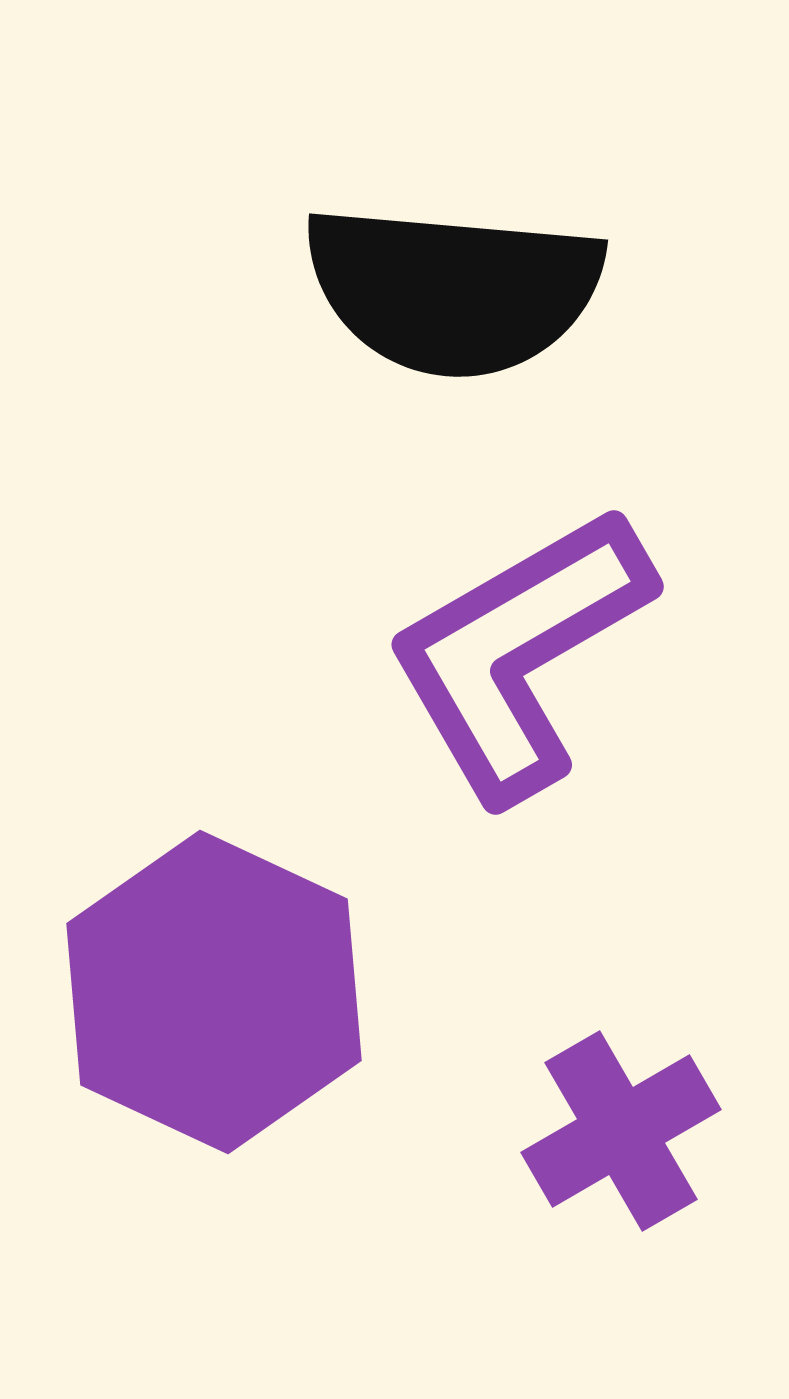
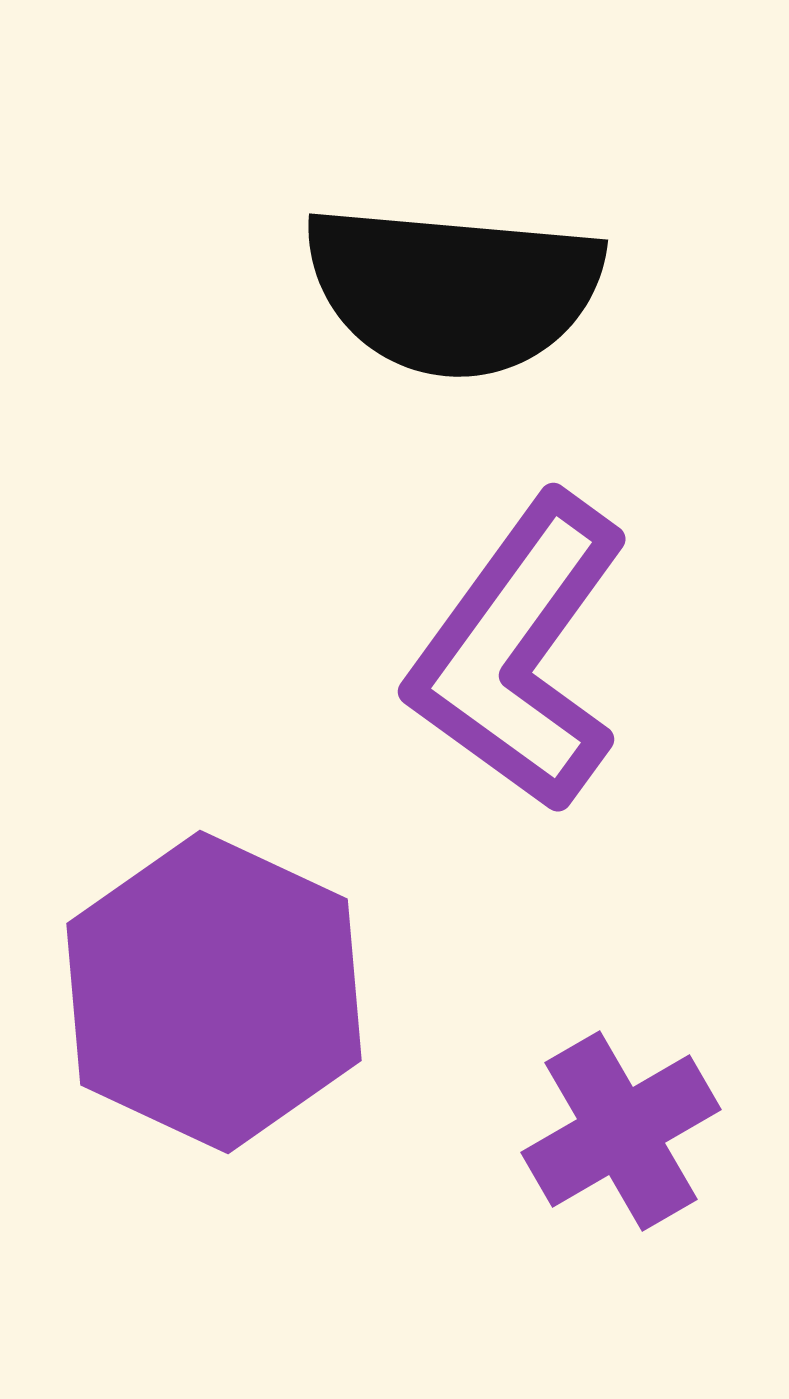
purple L-shape: rotated 24 degrees counterclockwise
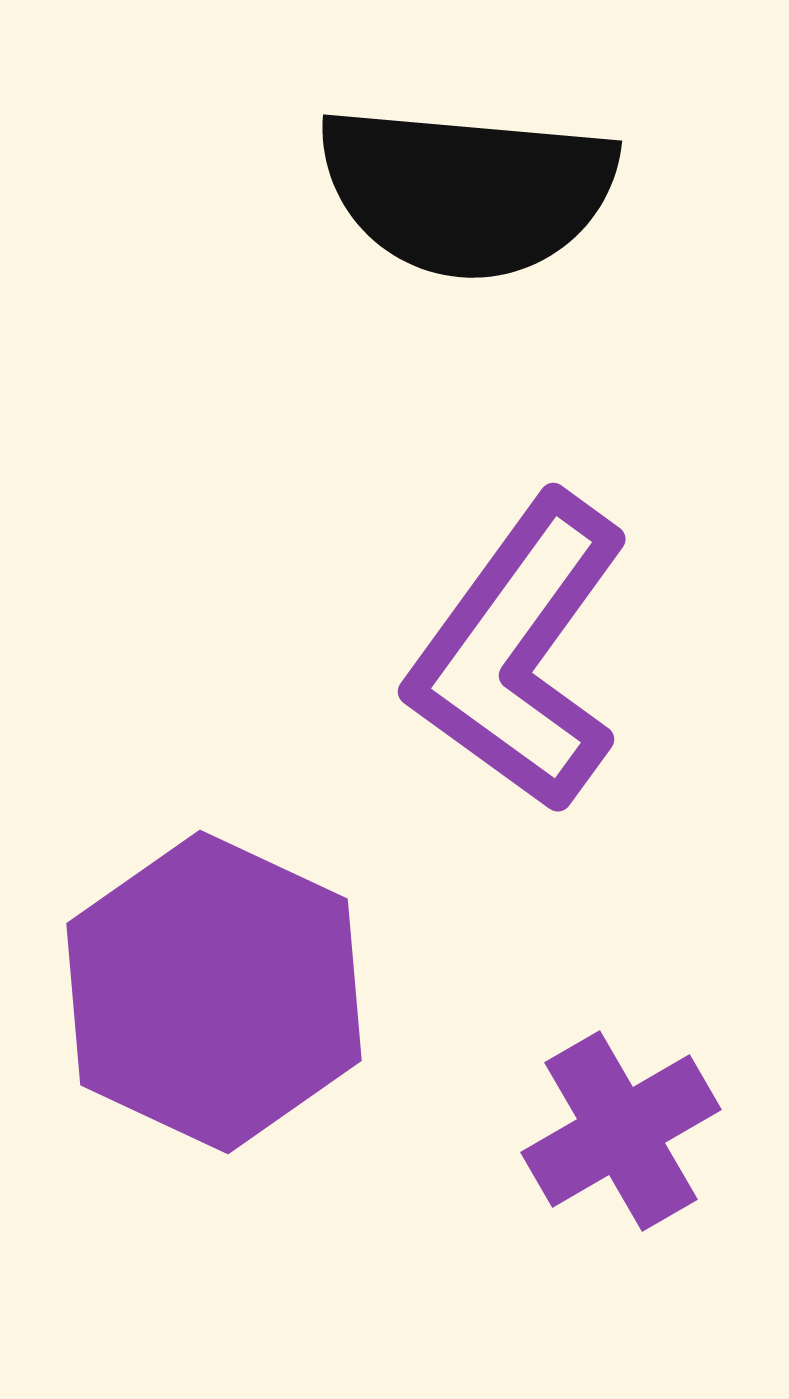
black semicircle: moved 14 px right, 99 px up
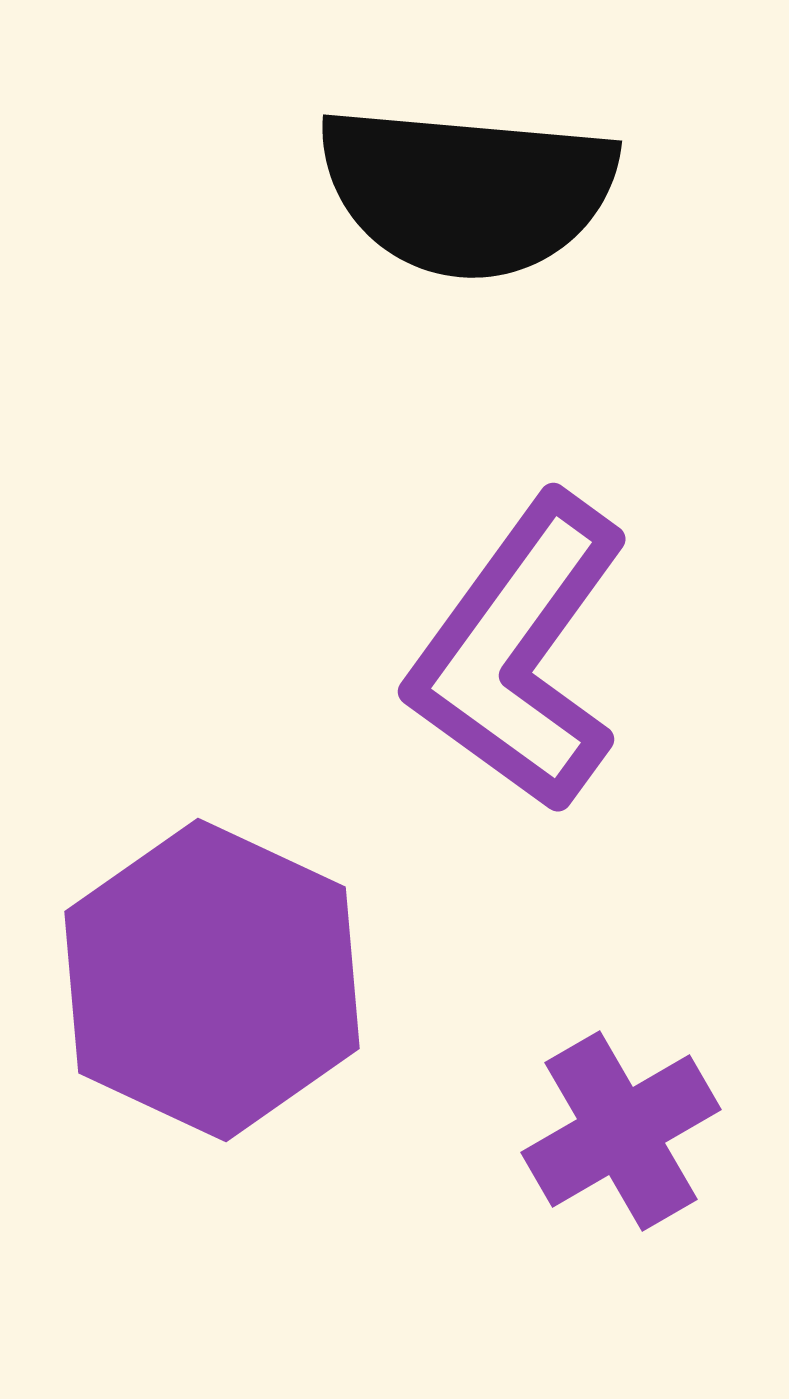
purple hexagon: moved 2 px left, 12 px up
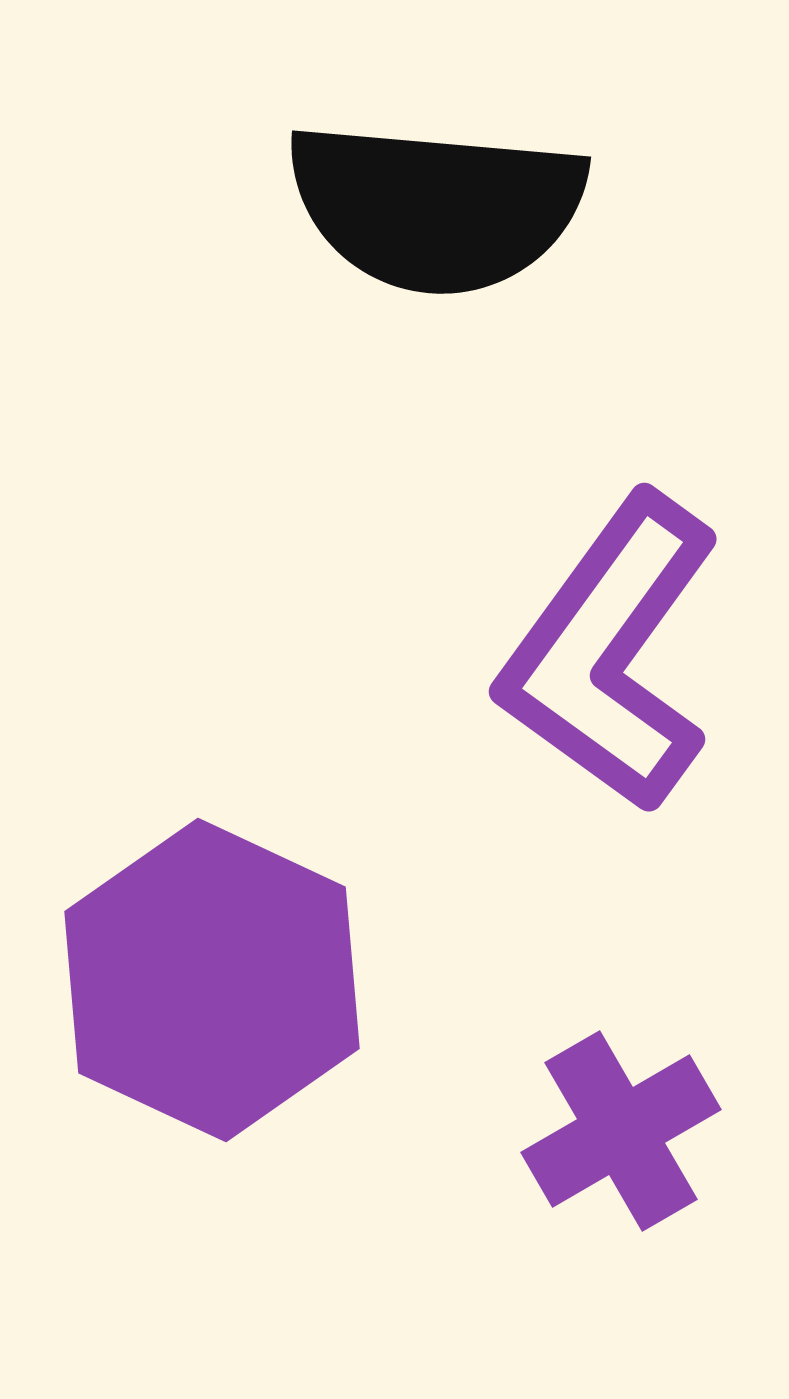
black semicircle: moved 31 px left, 16 px down
purple L-shape: moved 91 px right
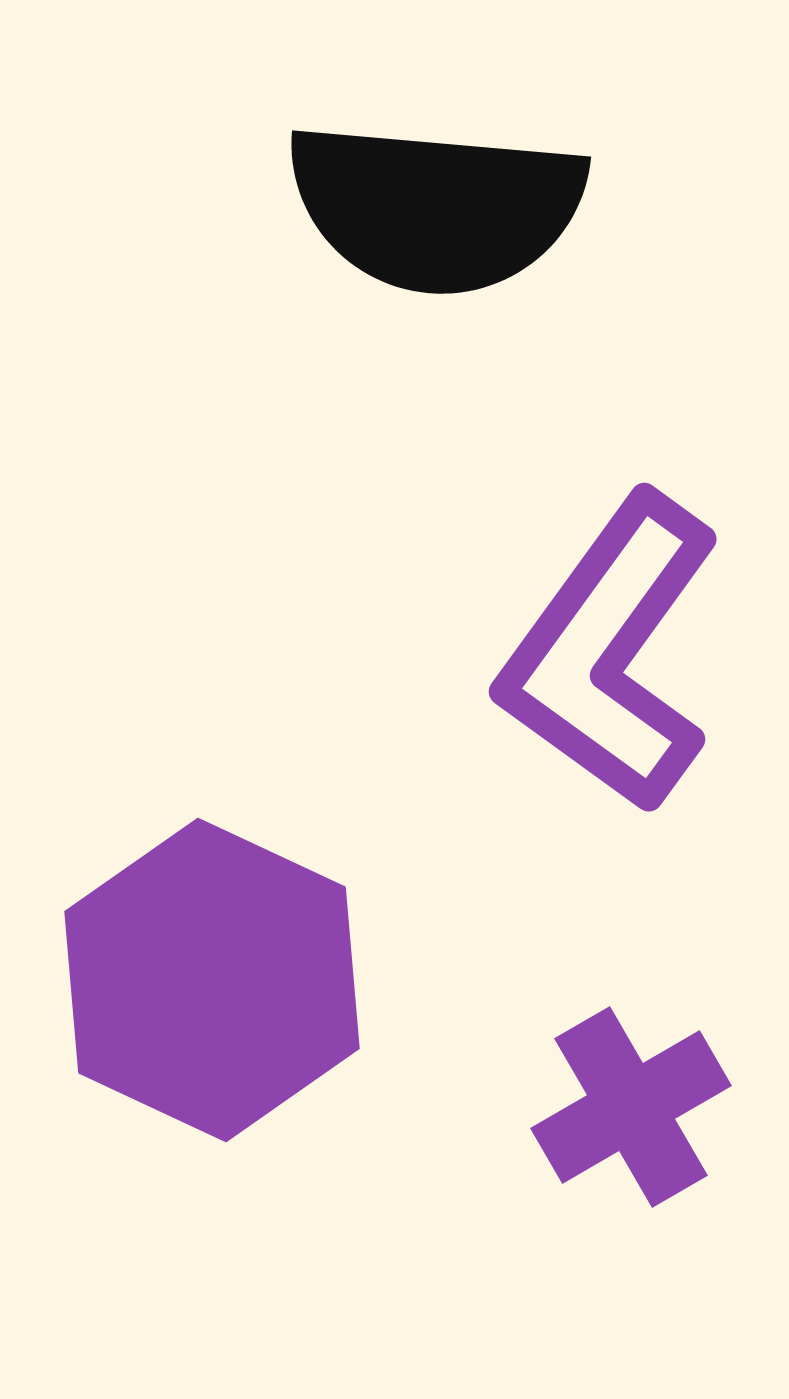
purple cross: moved 10 px right, 24 px up
